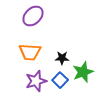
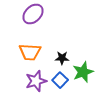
purple ellipse: moved 2 px up
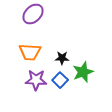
purple star: moved 1 px up; rotated 20 degrees clockwise
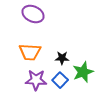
purple ellipse: rotated 70 degrees clockwise
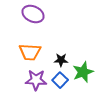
black star: moved 1 px left, 2 px down
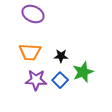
black star: moved 4 px up
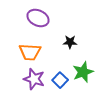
purple ellipse: moved 5 px right, 4 px down
black star: moved 9 px right, 14 px up
purple star: moved 2 px left, 1 px up; rotated 15 degrees clockwise
